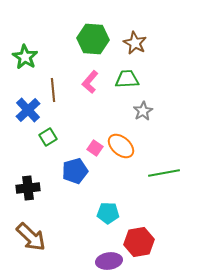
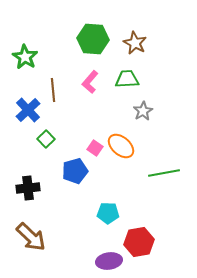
green square: moved 2 px left, 2 px down; rotated 12 degrees counterclockwise
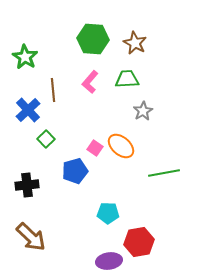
black cross: moved 1 px left, 3 px up
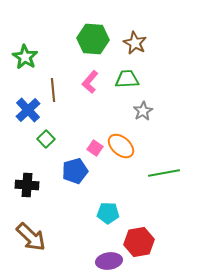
black cross: rotated 10 degrees clockwise
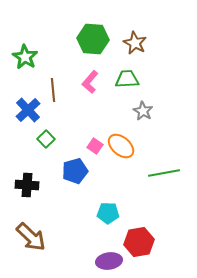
gray star: rotated 12 degrees counterclockwise
pink square: moved 2 px up
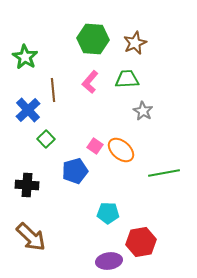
brown star: rotated 20 degrees clockwise
orange ellipse: moved 4 px down
red hexagon: moved 2 px right
